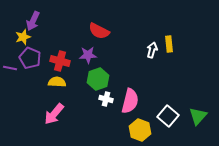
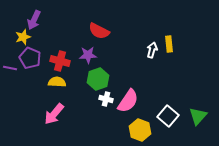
purple arrow: moved 1 px right, 1 px up
pink semicircle: moved 2 px left; rotated 20 degrees clockwise
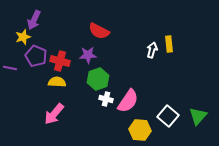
purple pentagon: moved 6 px right, 2 px up
yellow hexagon: rotated 15 degrees counterclockwise
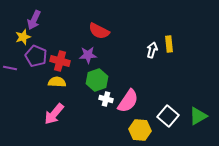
green hexagon: moved 1 px left, 1 px down
green triangle: rotated 18 degrees clockwise
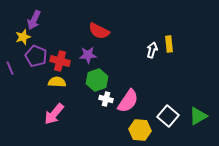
purple line: rotated 56 degrees clockwise
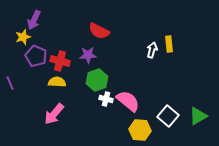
purple line: moved 15 px down
pink semicircle: rotated 85 degrees counterclockwise
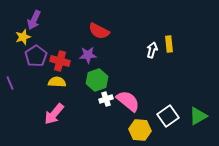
purple pentagon: rotated 15 degrees clockwise
white cross: rotated 32 degrees counterclockwise
white square: rotated 15 degrees clockwise
